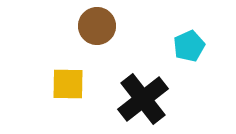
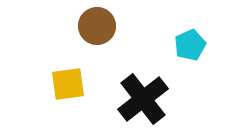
cyan pentagon: moved 1 px right, 1 px up
yellow square: rotated 9 degrees counterclockwise
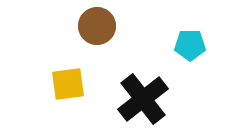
cyan pentagon: rotated 24 degrees clockwise
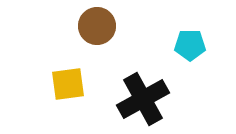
black cross: rotated 9 degrees clockwise
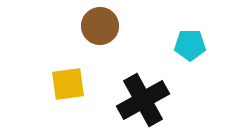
brown circle: moved 3 px right
black cross: moved 1 px down
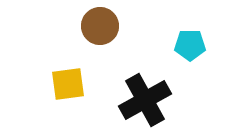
black cross: moved 2 px right
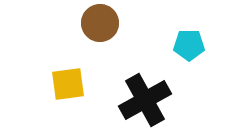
brown circle: moved 3 px up
cyan pentagon: moved 1 px left
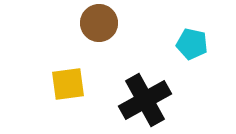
brown circle: moved 1 px left
cyan pentagon: moved 3 px right, 1 px up; rotated 12 degrees clockwise
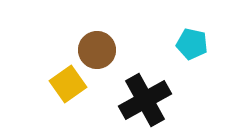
brown circle: moved 2 px left, 27 px down
yellow square: rotated 27 degrees counterclockwise
